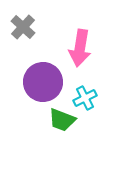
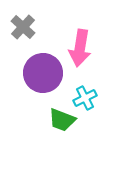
purple circle: moved 9 px up
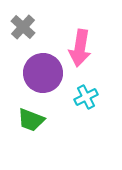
cyan cross: moved 1 px right, 1 px up
green trapezoid: moved 31 px left
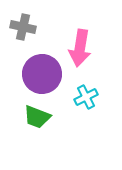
gray cross: rotated 30 degrees counterclockwise
purple circle: moved 1 px left, 1 px down
green trapezoid: moved 6 px right, 3 px up
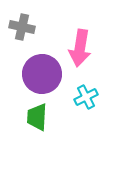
gray cross: moved 1 px left
green trapezoid: rotated 72 degrees clockwise
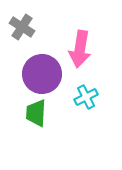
gray cross: rotated 20 degrees clockwise
pink arrow: moved 1 px down
green trapezoid: moved 1 px left, 4 px up
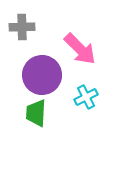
gray cross: rotated 35 degrees counterclockwise
pink arrow: rotated 54 degrees counterclockwise
purple circle: moved 1 px down
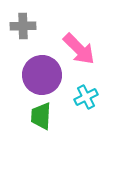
gray cross: moved 1 px right, 1 px up
pink arrow: moved 1 px left
green trapezoid: moved 5 px right, 3 px down
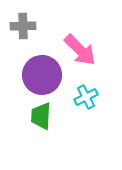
pink arrow: moved 1 px right, 1 px down
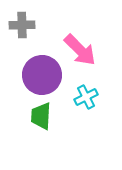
gray cross: moved 1 px left, 1 px up
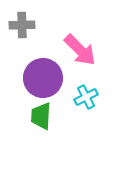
purple circle: moved 1 px right, 3 px down
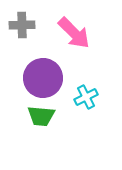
pink arrow: moved 6 px left, 17 px up
green trapezoid: rotated 88 degrees counterclockwise
